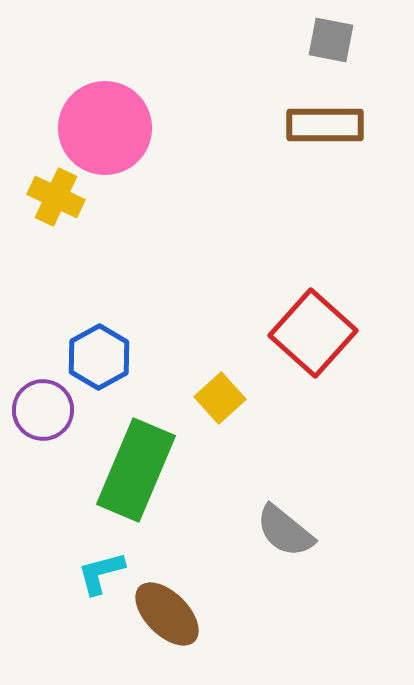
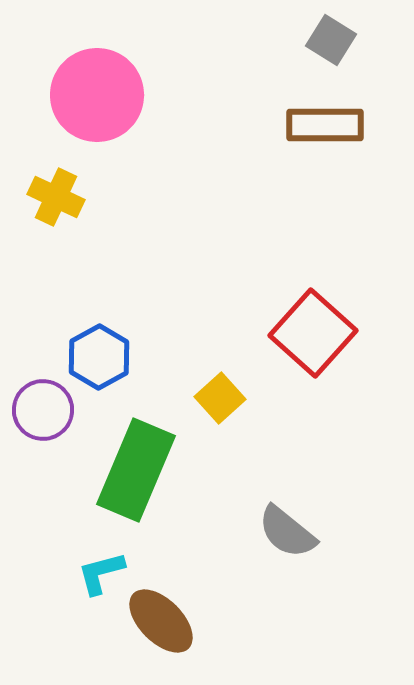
gray square: rotated 21 degrees clockwise
pink circle: moved 8 px left, 33 px up
gray semicircle: moved 2 px right, 1 px down
brown ellipse: moved 6 px left, 7 px down
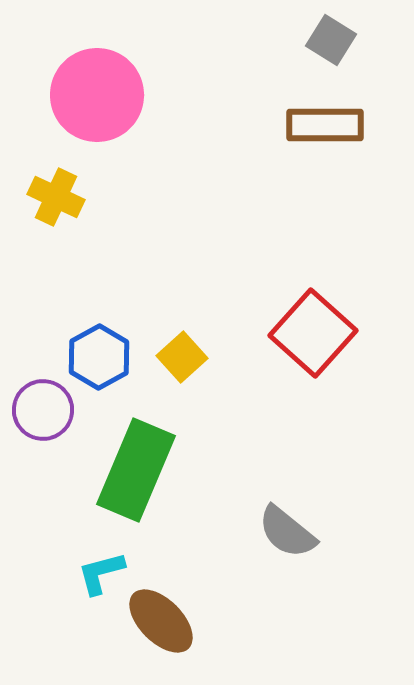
yellow square: moved 38 px left, 41 px up
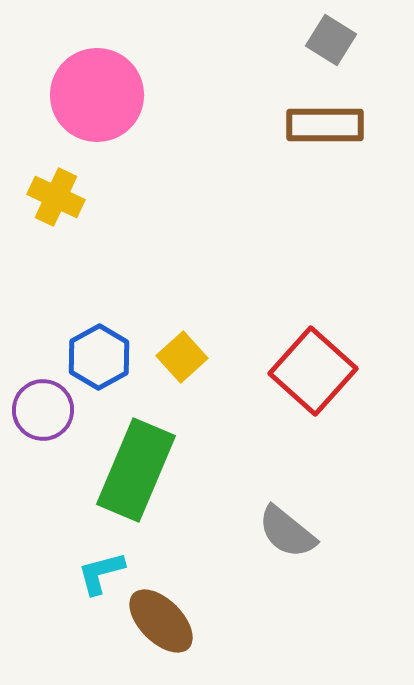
red square: moved 38 px down
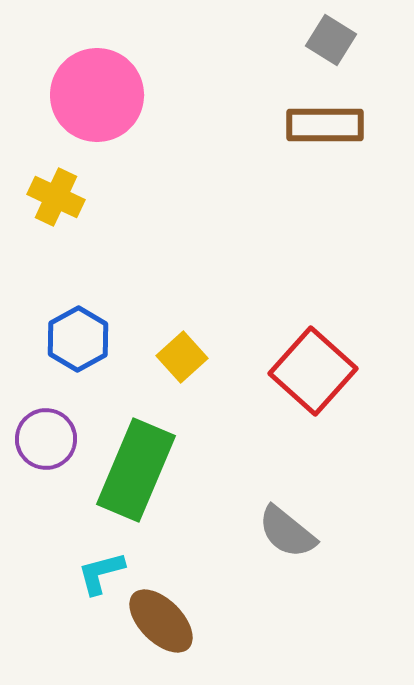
blue hexagon: moved 21 px left, 18 px up
purple circle: moved 3 px right, 29 px down
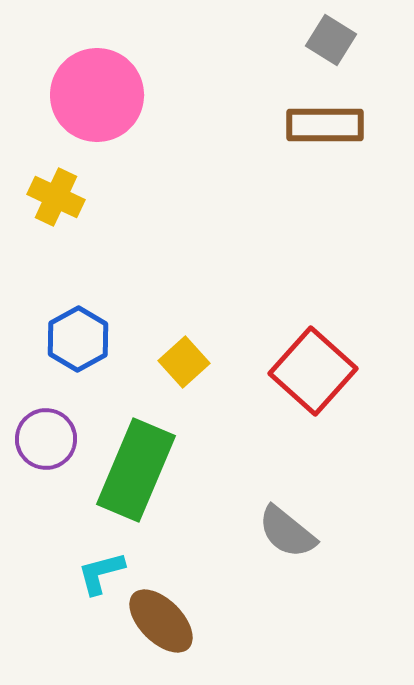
yellow square: moved 2 px right, 5 px down
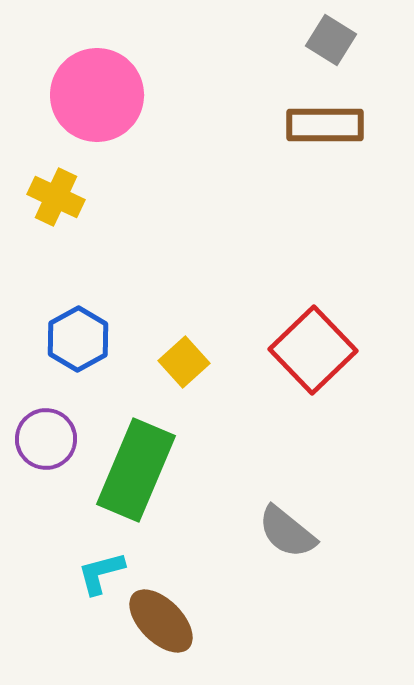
red square: moved 21 px up; rotated 4 degrees clockwise
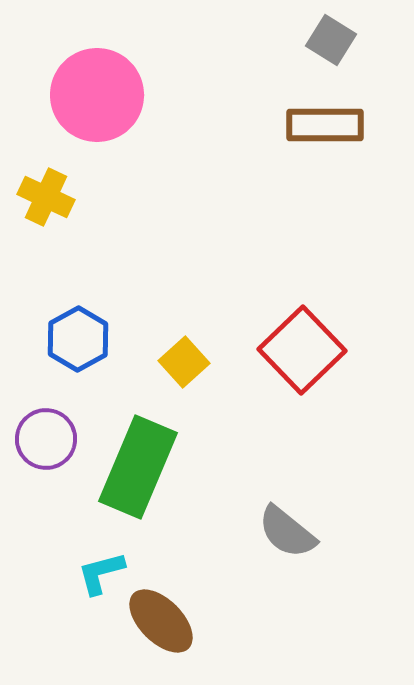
yellow cross: moved 10 px left
red square: moved 11 px left
green rectangle: moved 2 px right, 3 px up
